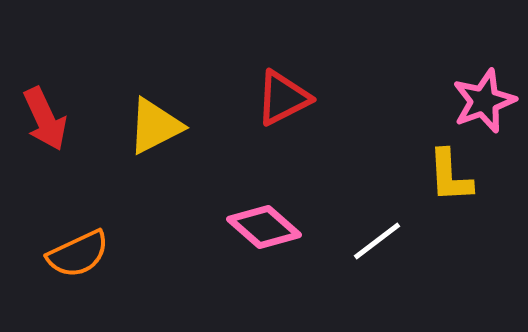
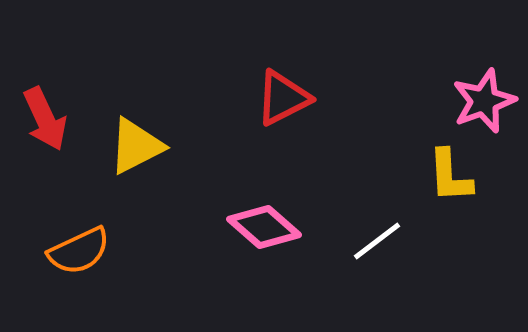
yellow triangle: moved 19 px left, 20 px down
orange semicircle: moved 1 px right, 3 px up
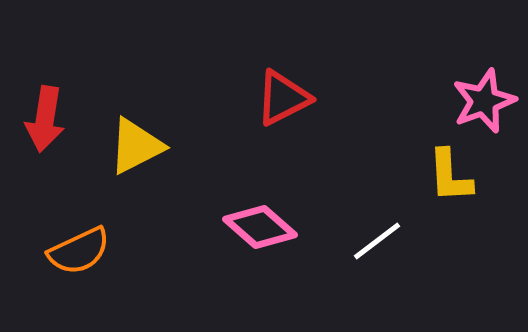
red arrow: rotated 34 degrees clockwise
pink diamond: moved 4 px left
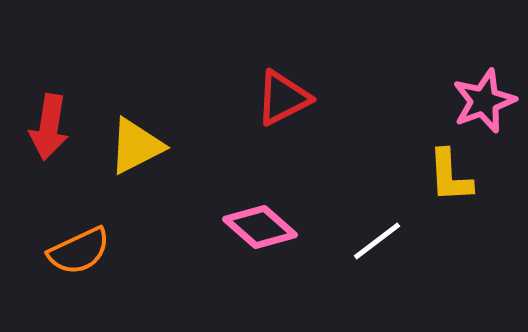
red arrow: moved 4 px right, 8 px down
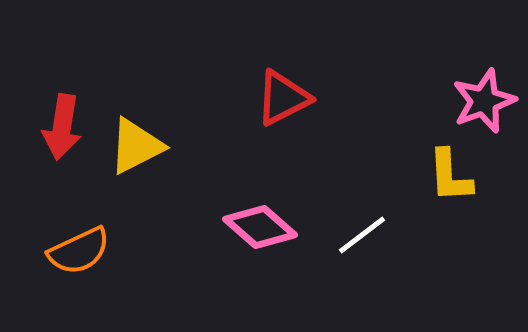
red arrow: moved 13 px right
white line: moved 15 px left, 6 px up
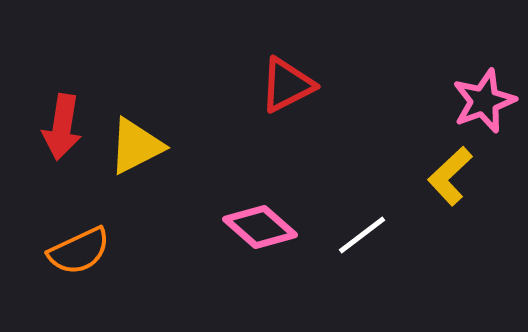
red triangle: moved 4 px right, 13 px up
yellow L-shape: rotated 50 degrees clockwise
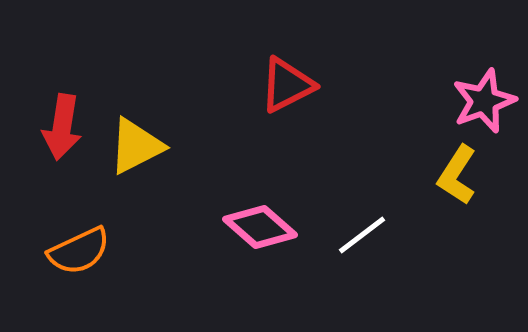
yellow L-shape: moved 7 px right, 1 px up; rotated 14 degrees counterclockwise
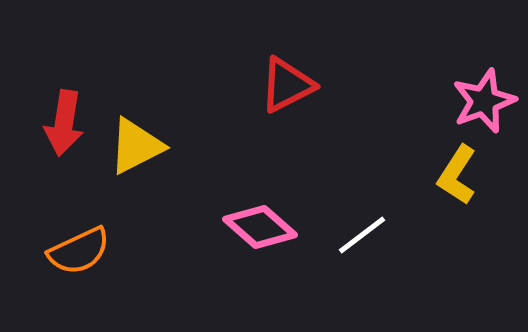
red arrow: moved 2 px right, 4 px up
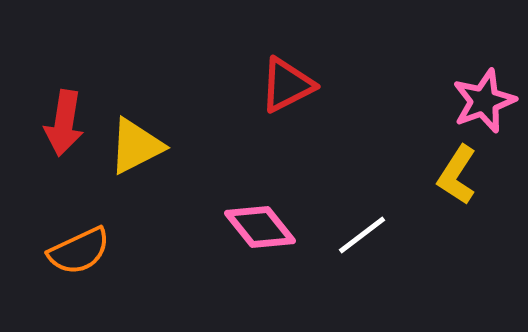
pink diamond: rotated 10 degrees clockwise
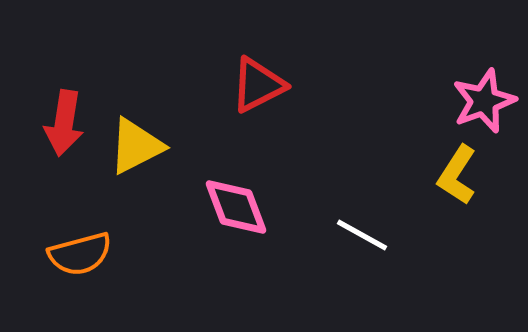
red triangle: moved 29 px left
pink diamond: moved 24 px left, 20 px up; rotated 18 degrees clockwise
white line: rotated 66 degrees clockwise
orange semicircle: moved 1 px right, 3 px down; rotated 10 degrees clockwise
